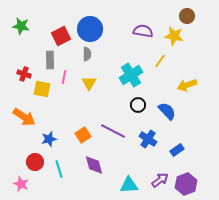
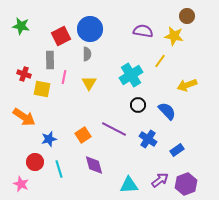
purple line: moved 1 px right, 2 px up
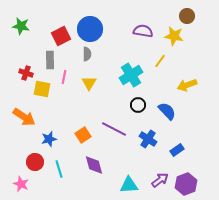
red cross: moved 2 px right, 1 px up
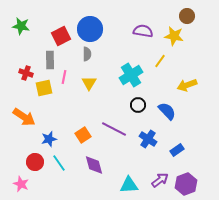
yellow square: moved 2 px right, 1 px up; rotated 24 degrees counterclockwise
cyan line: moved 6 px up; rotated 18 degrees counterclockwise
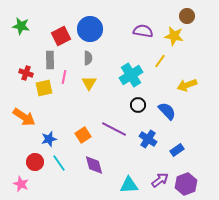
gray semicircle: moved 1 px right, 4 px down
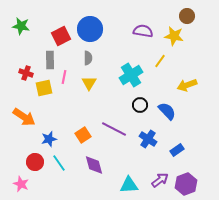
black circle: moved 2 px right
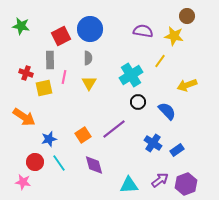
black circle: moved 2 px left, 3 px up
purple line: rotated 65 degrees counterclockwise
blue cross: moved 5 px right, 4 px down
pink star: moved 2 px right, 2 px up; rotated 14 degrees counterclockwise
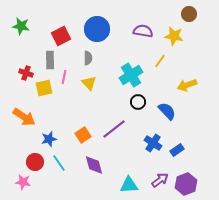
brown circle: moved 2 px right, 2 px up
blue circle: moved 7 px right
yellow triangle: rotated 14 degrees counterclockwise
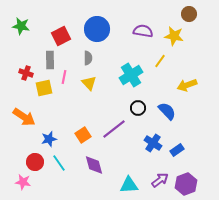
black circle: moved 6 px down
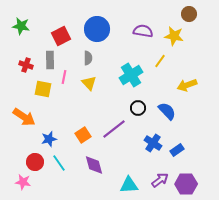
red cross: moved 8 px up
yellow square: moved 1 px left, 1 px down; rotated 24 degrees clockwise
purple hexagon: rotated 20 degrees clockwise
